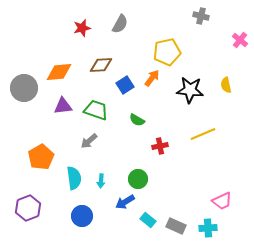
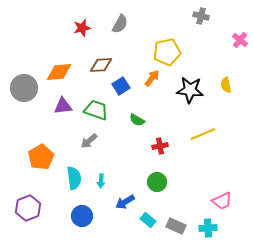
blue square: moved 4 px left, 1 px down
green circle: moved 19 px right, 3 px down
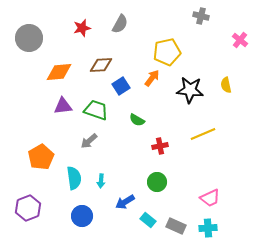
gray circle: moved 5 px right, 50 px up
pink trapezoid: moved 12 px left, 3 px up
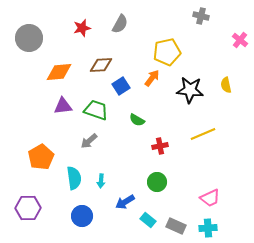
purple hexagon: rotated 20 degrees clockwise
